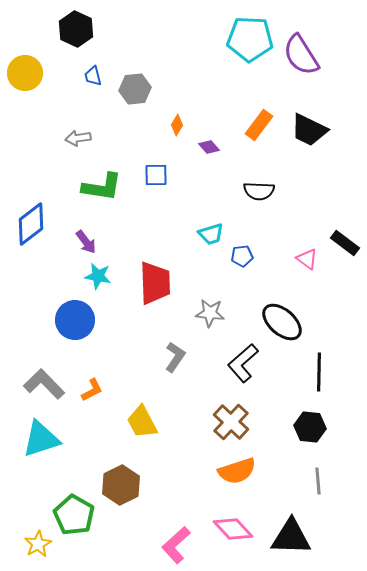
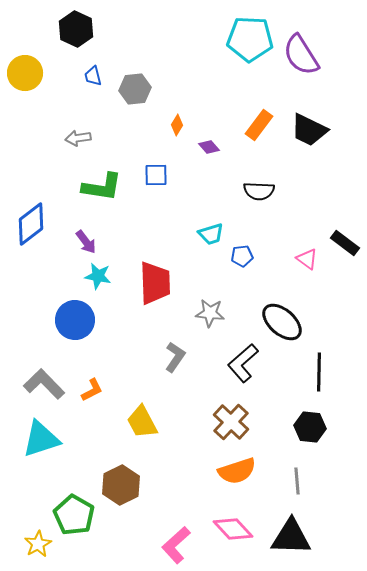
gray line at (318, 481): moved 21 px left
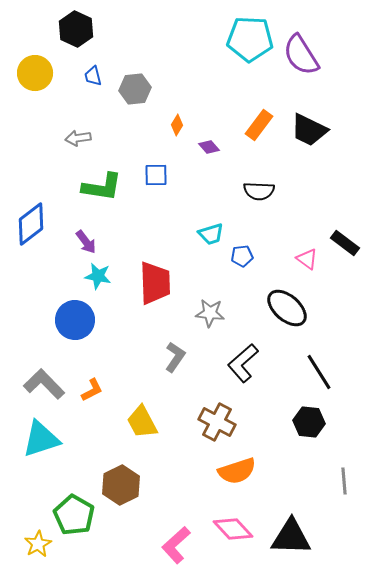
yellow circle at (25, 73): moved 10 px right
black ellipse at (282, 322): moved 5 px right, 14 px up
black line at (319, 372): rotated 33 degrees counterclockwise
brown cross at (231, 422): moved 14 px left; rotated 15 degrees counterclockwise
black hexagon at (310, 427): moved 1 px left, 5 px up
gray line at (297, 481): moved 47 px right
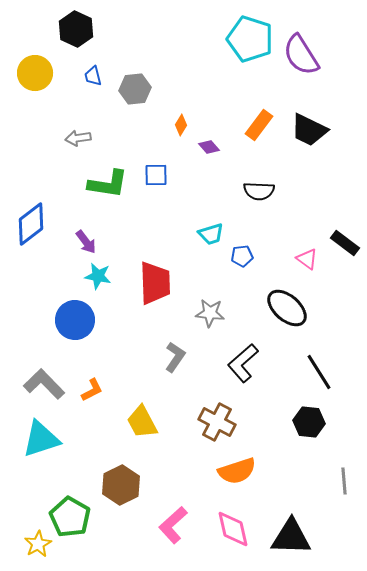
cyan pentagon at (250, 39): rotated 15 degrees clockwise
orange diamond at (177, 125): moved 4 px right
green L-shape at (102, 187): moved 6 px right, 3 px up
green pentagon at (74, 515): moved 4 px left, 2 px down
pink diamond at (233, 529): rotated 30 degrees clockwise
pink L-shape at (176, 545): moved 3 px left, 20 px up
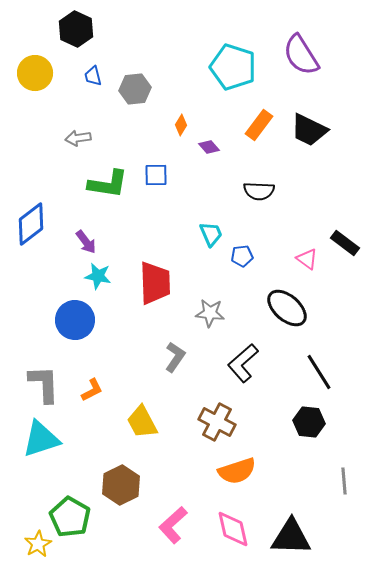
cyan pentagon at (250, 39): moved 17 px left, 28 px down
cyan trapezoid at (211, 234): rotated 96 degrees counterclockwise
gray L-shape at (44, 384): rotated 42 degrees clockwise
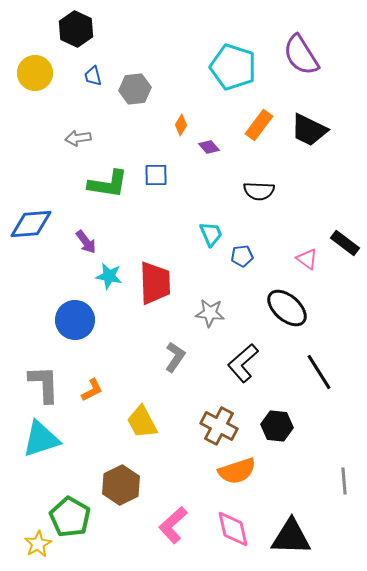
blue diamond at (31, 224): rotated 33 degrees clockwise
cyan star at (98, 276): moved 11 px right
brown cross at (217, 422): moved 2 px right, 4 px down
black hexagon at (309, 422): moved 32 px left, 4 px down
